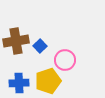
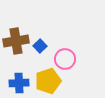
pink circle: moved 1 px up
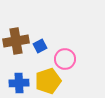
blue square: rotated 16 degrees clockwise
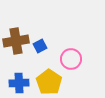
pink circle: moved 6 px right
yellow pentagon: moved 1 px right, 1 px down; rotated 20 degrees counterclockwise
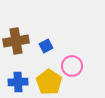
blue square: moved 6 px right
pink circle: moved 1 px right, 7 px down
blue cross: moved 1 px left, 1 px up
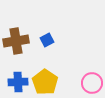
blue square: moved 1 px right, 6 px up
pink circle: moved 20 px right, 17 px down
yellow pentagon: moved 4 px left
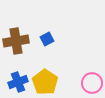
blue square: moved 1 px up
blue cross: rotated 18 degrees counterclockwise
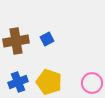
yellow pentagon: moved 4 px right; rotated 15 degrees counterclockwise
